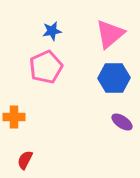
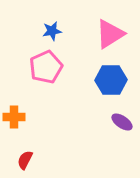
pink triangle: rotated 8 degrees clockwise
blue hexagon: moved 3 px left, 2 px down
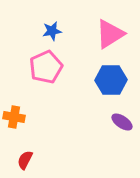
orange cross: rotated 10 degrees clockwise
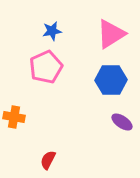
pink triangle: moved 1 px right
red semicircle: moved 23 px right
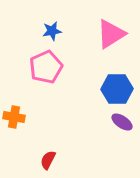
blue hexagon: moved 6 px right, 9 px down
